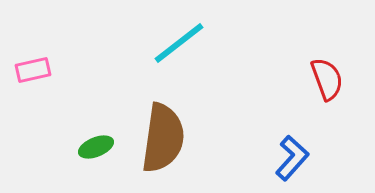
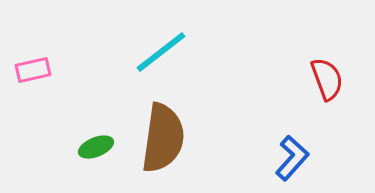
cyan line: moved 18 px left, 9 px down
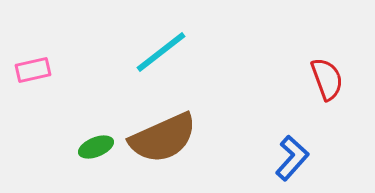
brown semicircle: rotated 58 degrees clockwise
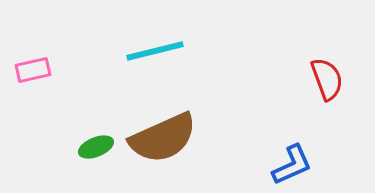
cyan line: moved 6 px left, 1 px up; rotated 24 degrees clockwise
blue L-shape: moved 7 px down; rotated 24 degrees clockwise
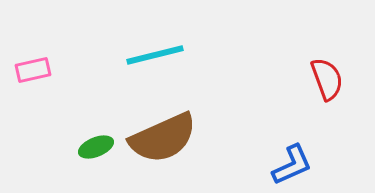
cyan line: moved 4 px down
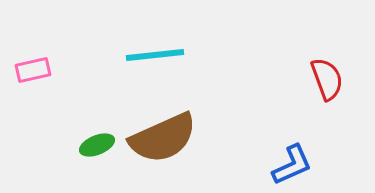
cyan line: rotated 8 degrees clockwise
green ellipse: moved 1 px right, 2 px up
